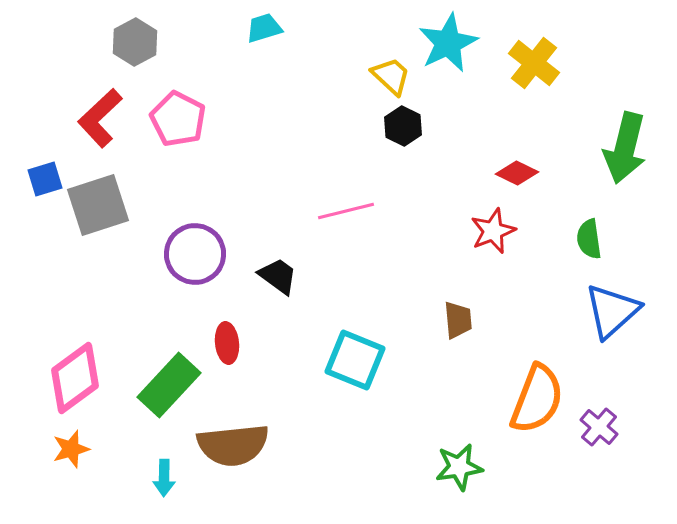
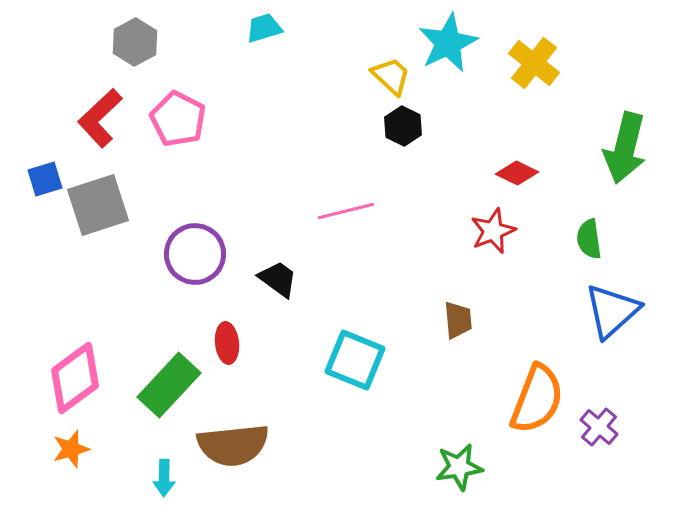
black trapezoid: moved 3 px down
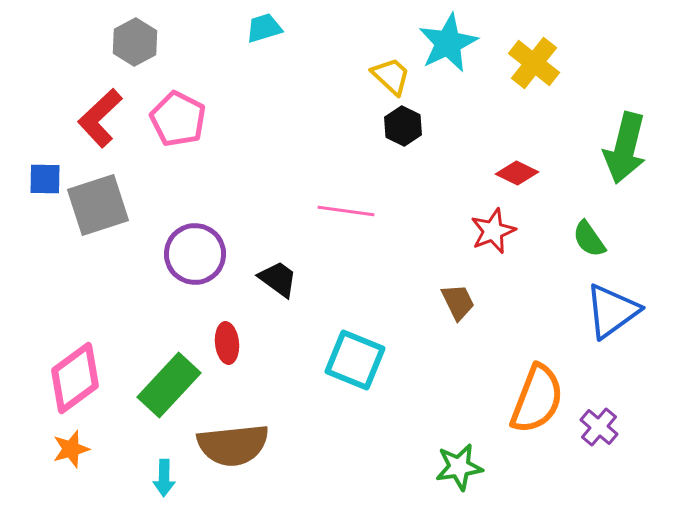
blue square: rotated 18 degrees clockwise
pink line: rotated 22 degrees clockwise
green semicircle: rotated 27 degrees counterclockwise
blue triangle: rotated 6 degrees clockwise
brown trapezoid: moved 18 px up; rotated 21 degrees counterclockwise
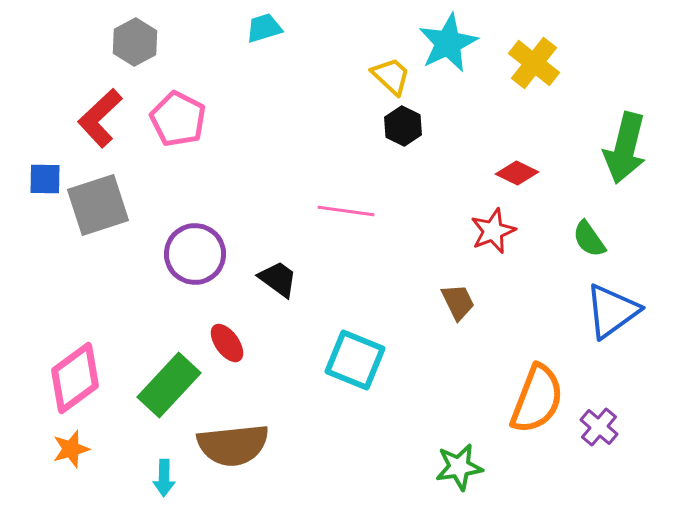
red ellipse: rotated 30 degrees counterclockwise
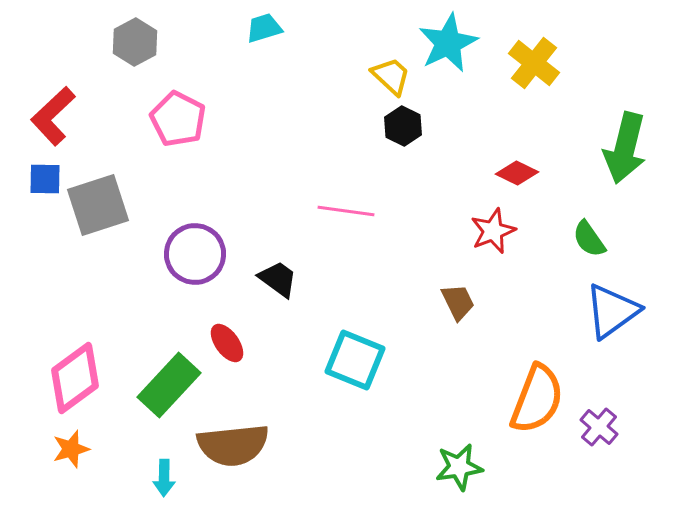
red L-shape: moved 47 px left, 2 px up
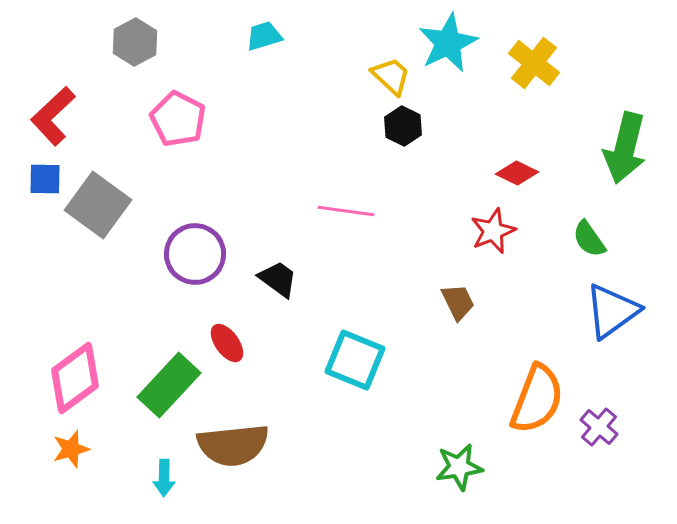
cyan trapezoid: moved 8 px down
gray square: rotated 36 degrees counterclockwise
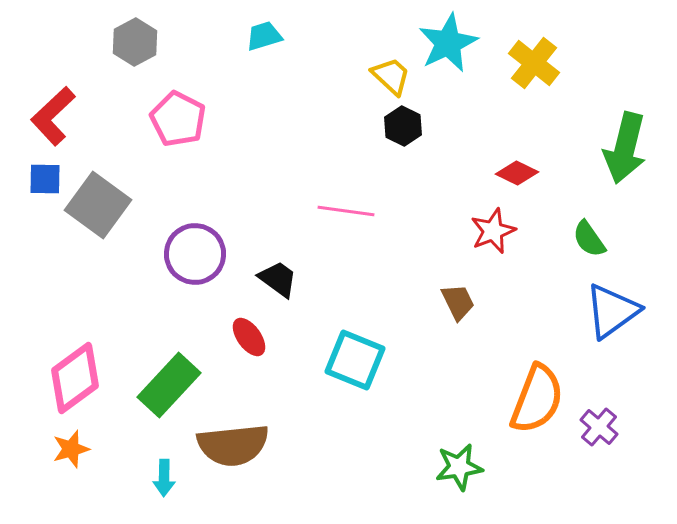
red ellipse: moved 22 px right, 6 px up
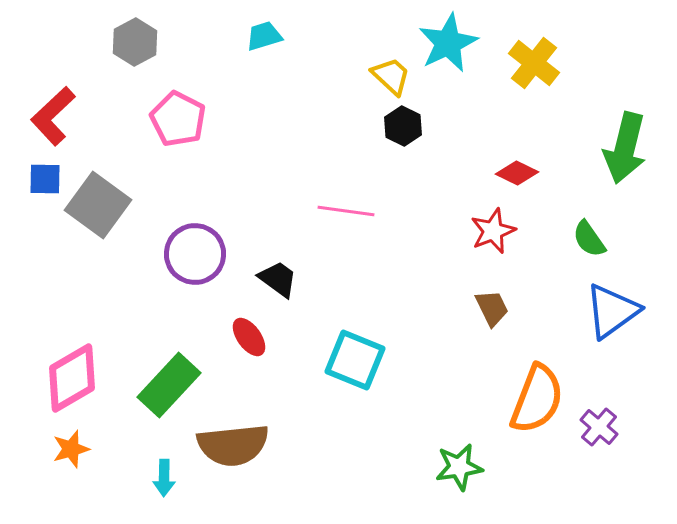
brown trapezoid: moved 34 px right, 6 px down
pink diamond: moved 3 px left; rotated 6 degrees clockwise
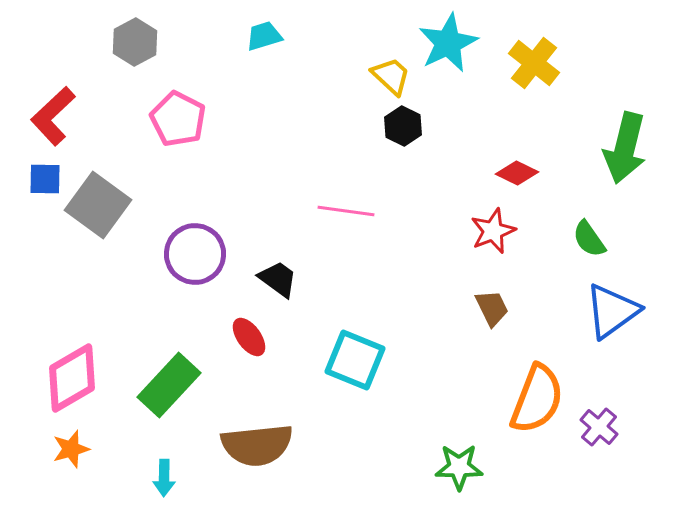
brown semicircle: moved 24 px right
green star: rotated 9 degrees clockwise
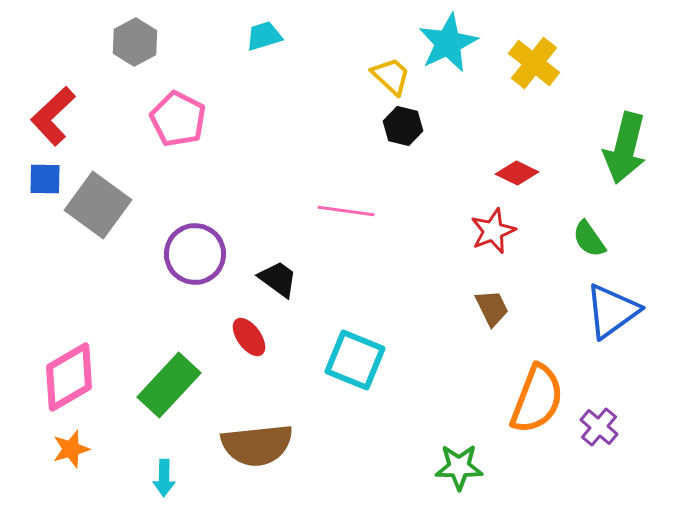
black hexagon: rotated 12 degrees counterclockwise
pink diamond: moved 3 px left, 1 px up
